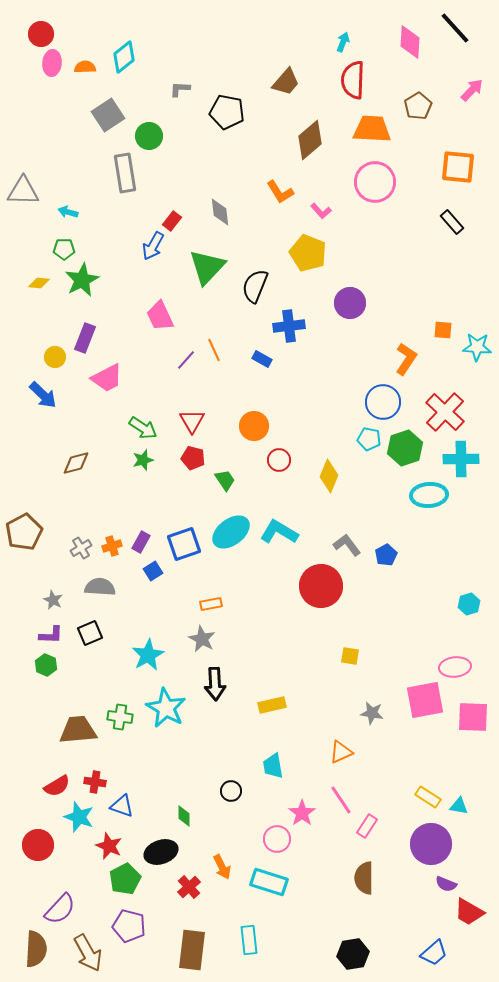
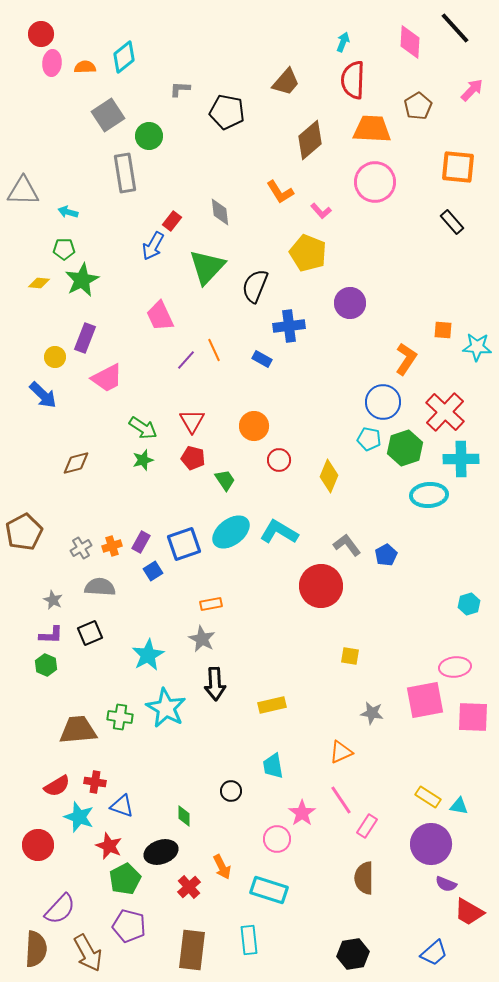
cyan rectangle at (269, 882): moved 8 px down
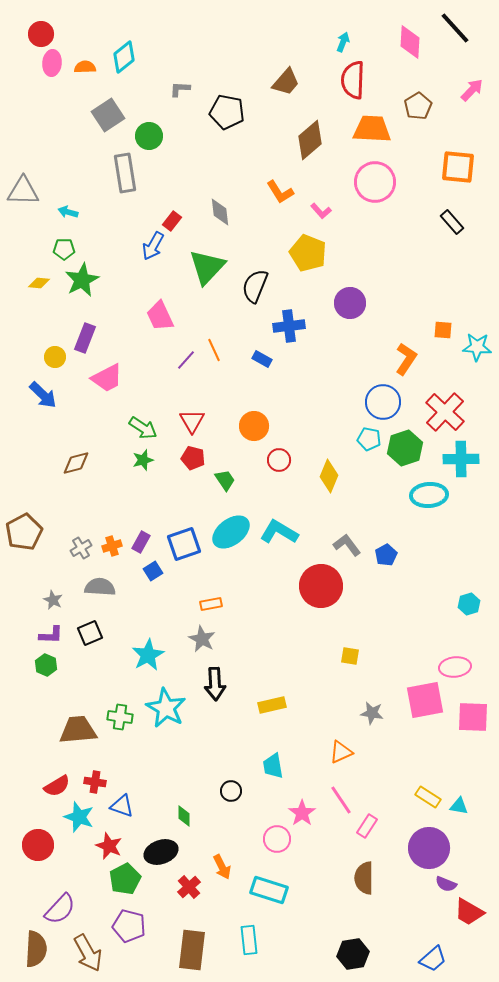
purple circle at (431, 844): moved 2 px left, 4 px down
blue trapezoid at (434, 953): moved 1 px left, 6 px down
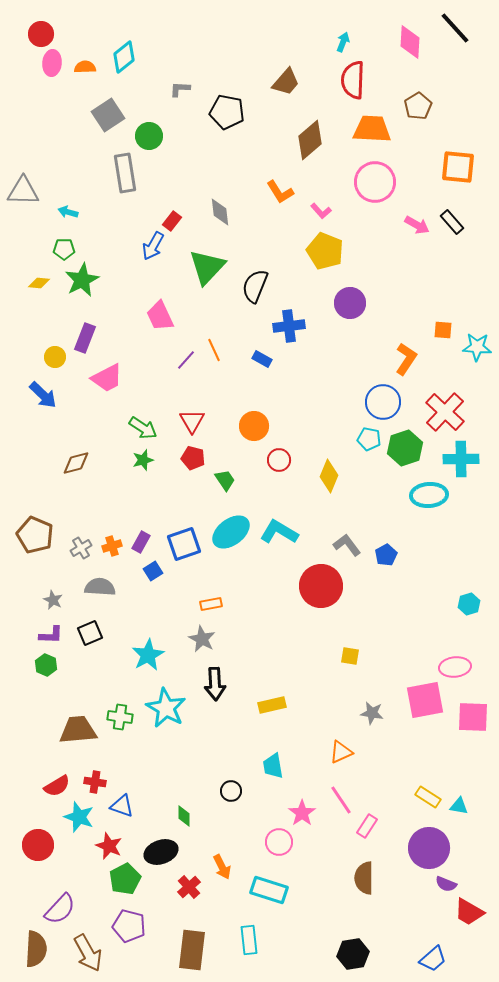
pink arrow at (472, 90): moved 55 px left, 135 px down; rotated 75 degrees clockwise
yellow pentagon at (308, 253): moved 17 px right, 2 px up
brown pentagon at (24, 532): moved 11 px right, 3 px down; rotated 21 degrees counterclockwise
pink circle at (277, 839): moved 2 px right, 3 px down
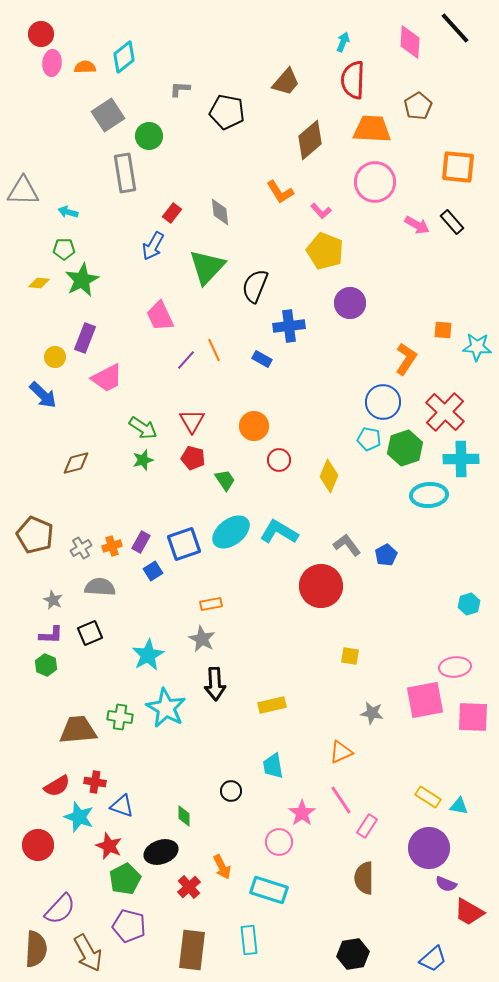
red rectangle at (172, 221): moved 8 px up
